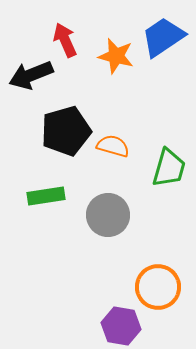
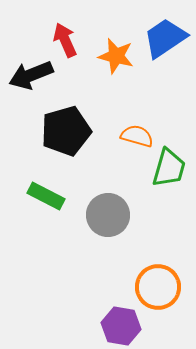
blue trapezoid: moved 2 px right, 1 px down
orange semicircle: moved 24 px right, 10 px up
green rectangle: rotated 36 degrees clockwise
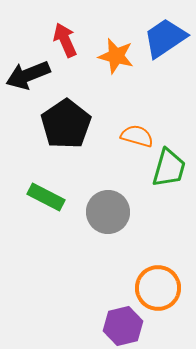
black arrow: moved 3 px left
black pentagon: moved 7 px up; rotated 18 degrees counterclockwise
green rectangle: moved 1 px down
gray circle: moved 3 px up
orange circle: moved 1 px down
purple hexagon: moved 2 px right; rotated 24 degrees counterclockwise
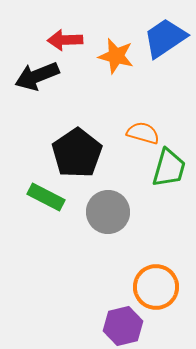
red arrow: rotated 68 degrees counterclockwise
black arrow: moved 9 px right, 1 px down
black pentagon: moved 11 px right, 29 px down
orange semicircle: moved 6 px right, 3 px up
orange circle: moved 2 px left, 1 px up
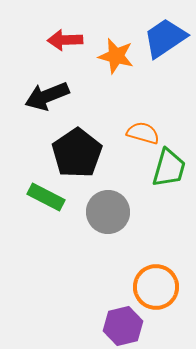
black arrow: moved 10 px right, 20 px down
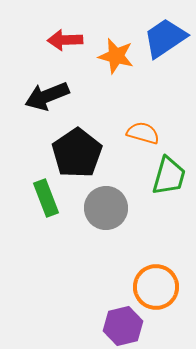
green trapezoid: moved 8 px down
green rectangle: moved 1 px down; rotated 42 degrees clockwise
gray circle: moved 2 px left, 4 px up
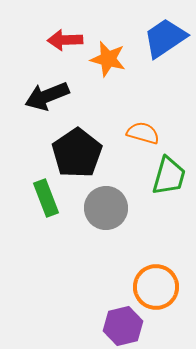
orange star: moved 8 px left, 3 px down
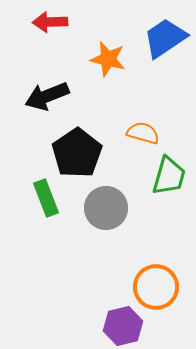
red arrow: moved 15 px left, 18 px up
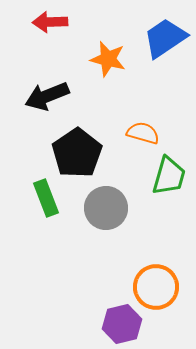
purple hexagon: moved 1 px left, 2 px up
